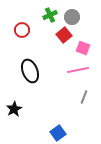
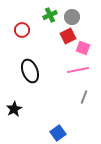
red square: moved 4 px right, 1 px down; rotated 14 degrees clockwise
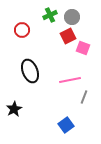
pink line: moved 8 px left, 10 px down
blue square: moved 8 px right, 8 px up
